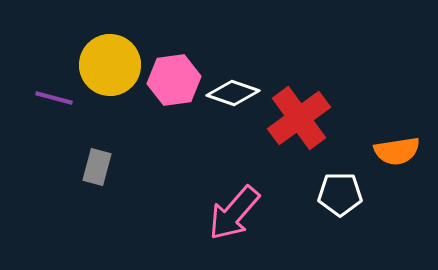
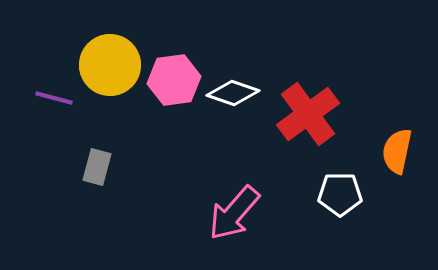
red cross: moved 9 px right, 4 px up
orange semicircle: rotated 111 degrees clockwise
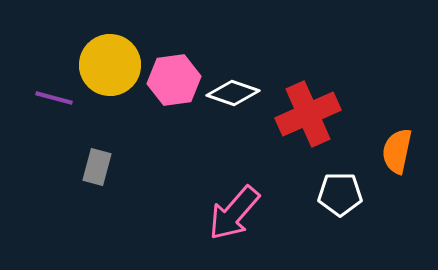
red cross: rotated 12 degrees clockwise
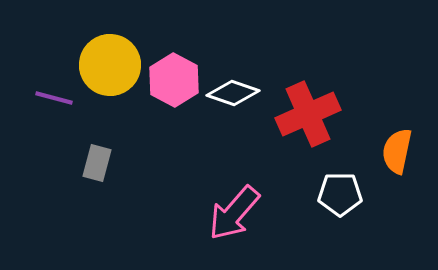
pink hexagon: rotated 24 degrees counterclockwise
gray rectangle: moved 4 px up
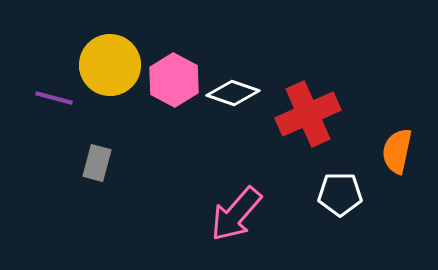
pink arrow: moved 2 px right, 1 px down
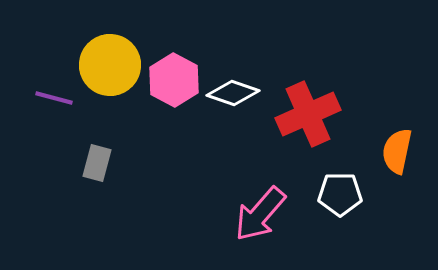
pink arrow: moved 24 px right
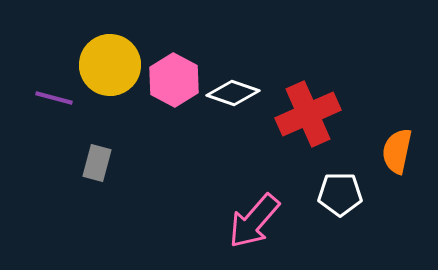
pink arrow: moved 6 px left, 7 px down
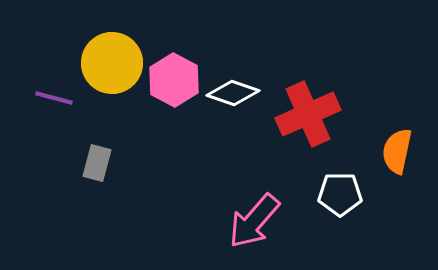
yellow circle: moved 2 px right, 2 px up
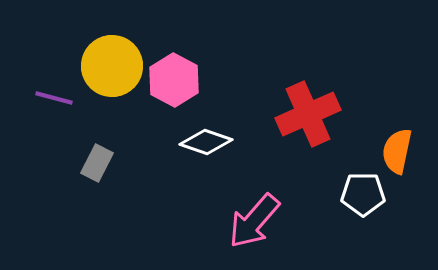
yellow circle: moved 3 px down
white diamond: moved 27 px left, 49 px down
gray rectangle: rotated 12 degrees clockwise
white pentagon: moved 23 px right
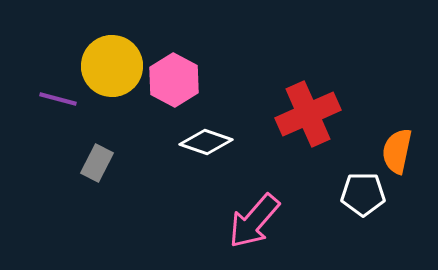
purple line: moved 4 px right, 1 px down
